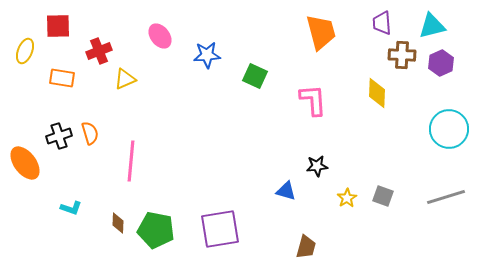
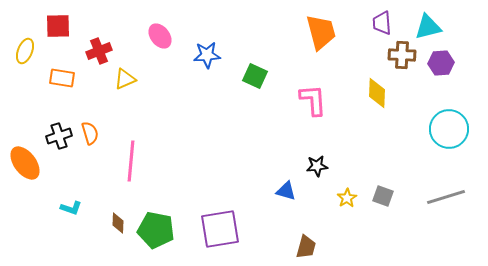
cyan triangle: moved 4 px left, 1 px down
purple hexagon: rotated 20 degrees clockwise
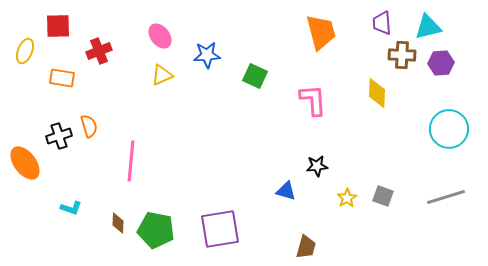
yellow triangle: moved 37 px right, 4 px up
orange semicircle: moved 1 px left, 7 px up
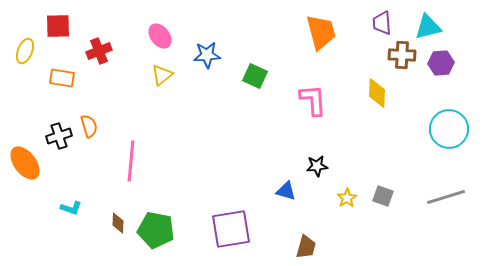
yellow triangle: rotated 15 degrees counterclockwise
purple square: moved 11 px right
